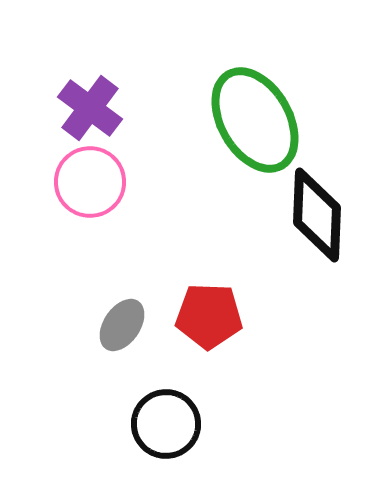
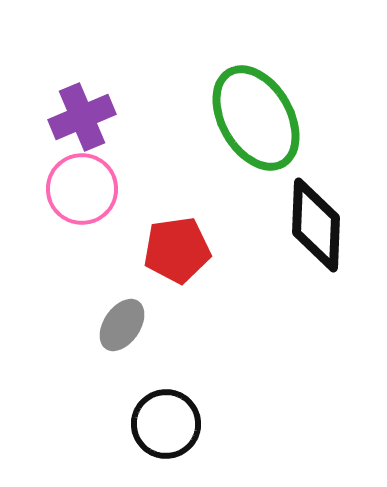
purple cross: moved 8 px left, 9 px down; rotated 30 degrees clockwise
green ellipse: moved 1 px right, 2 px up
pink circle: moved 8 px left, 7 px down
black diamond: moved 1 px left, 10 px down
red pentagon: moved 32 px left, 66 px up; rotated 10 degrees counterclockwise
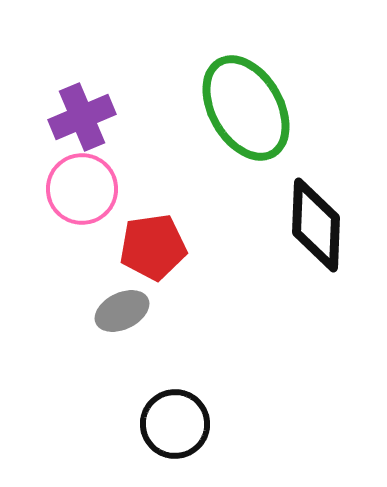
green ellipse: moved 10 px left, 10 px up
red pentagon: moved 24 px left, 3 px up
gray ellipse: moved 14 px up; rotated 30 degrees clockwise
black circle: moved 9 px right
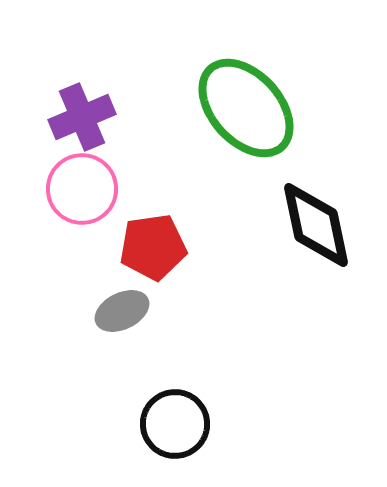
green ellipse: rotated 12 degrees counterclockwise
black diamond: rotated 14 degrees counterclockwise
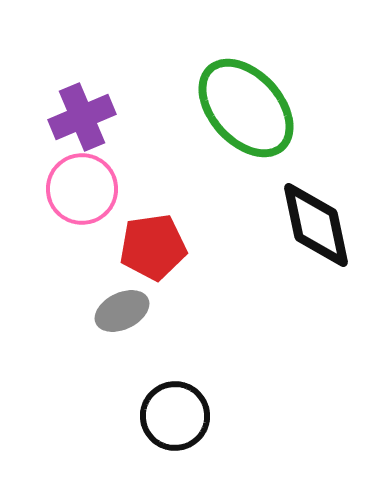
black circle: moved 8 px up
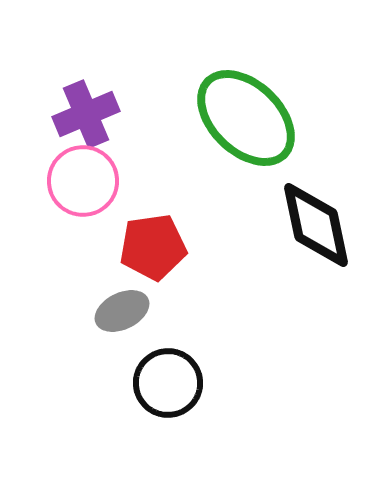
green ellipse: moved 10 px down; rotated 4 degrees counterclockwise
purple cross: moved 4 px right, 3 px up
pink circle: moved 1 px right, 8 px up
black circle: moved 7 px left, 33 px up
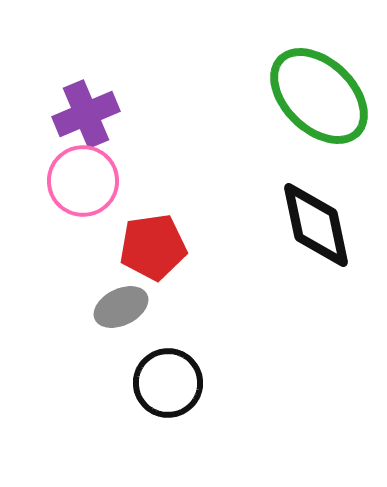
green ellipse: moved 73 px right, 22 px up
gray ellipse: moved 1 px left, 4 px up
